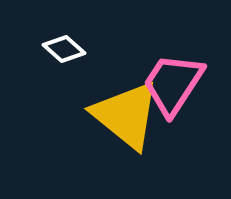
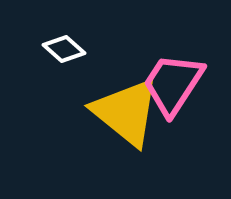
yellow triangle: moved 3 px up
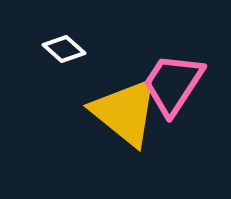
yellow triangle: moved 1 px left
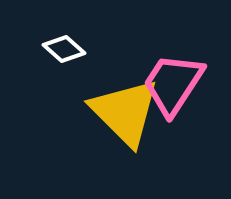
yellow triangle: rotated 6 degrees clockwise
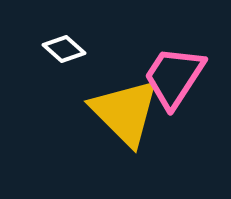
pink trapezoid: moved 1 px right, 7 px up
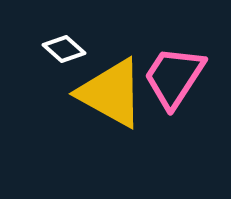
yellow triangle: moved 14 px left, 19 px up; rotated 16 degrees counterclockwise
